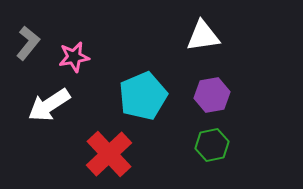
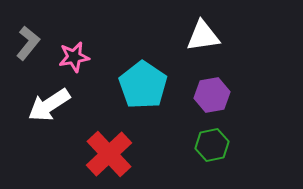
cyan pentagon: moved 11 px up; rotated 15 degrees counterclockwise
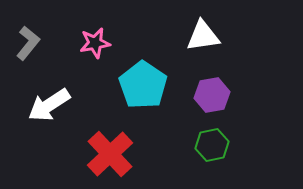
pink star: moved 21 px right, 14 px up
red cross: moved 1 px right
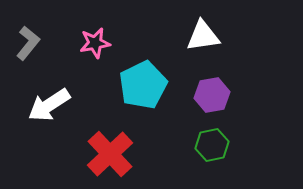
cyan pentagon: rotated 12 degrees clockwise
